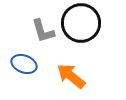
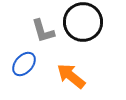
black circle: moved 2 px right, 1 px up
blue ellipse: rotated 70 degrees counterclockwise
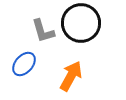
black circle: moved 2 px left, 1 px down
orange arrow: rotated 80 degrees clockwise
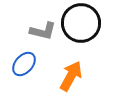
gray L-shape: rotated 60 degrees counterclockwise
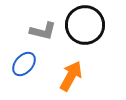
black circle: moved 4 px right, 2 px down
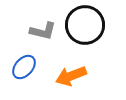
blue ellipse: moved 3 px down
orange arrow: rotated 140 degrees counterclockwise
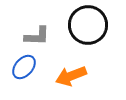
black circle: moved 3 px right
gray L-shape: moved 6 px left, 5 px down; rotated 12 degrees counterclockwise
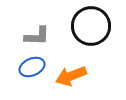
black circle: moved 3 px right, 1 px down
blue ellipse: moved 8 px right; rotated 25 degrees clockwise
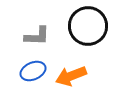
black circle: moved 3 px left
blue ellipse: moved 1 px right, 4 px down
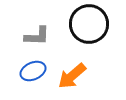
black circle: moved 1 px right, 2 px up
orange arrow: moved 1 px right; rotated 20 degrees counterclockwise
